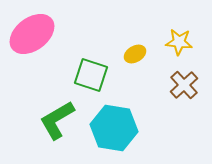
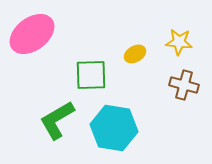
green square: rotated 20 degrees counterclockwise
brown cross: rotated 32 degrees counterclockwise
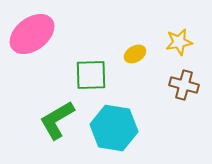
yellow star: rotated 16 degrees counterclockwise
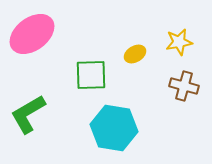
brown cross: moved 1 px down
green L-shape: moved 29 px left, 6 px up
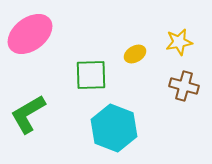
pink ellipse: moved 2 px left
cyan hexagon: rotated 12 degrees clockwise
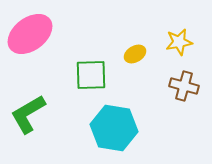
cyan hexagon: rotated 12 degrees counterclockwise
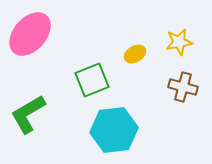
pink ellipse: rotated 12 degrees counterclockwise
green square: moved 1 px right, 5 px down; rotated 20 degrees counterclockwise
brown cross: moved 1 px left, 1 px down
cyan hexagon: moved 2 px down; rotated 15 degrees counterclockwise
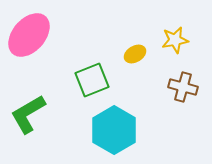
pink ellipse: moved 1 px left, 1 px down
yellow star: moved 4 px left, 2 px up
cyan hexagon: rotated 24 degrees counterclockwise
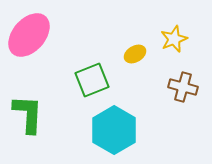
yellow star: moved 1 px left, 1 px up; rotated 12 degrees counterclockwise
green L-shape: rotated 123 degrees clockwise
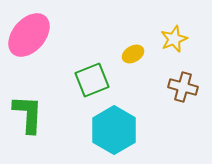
yellow ellipse: moved 2 px left
